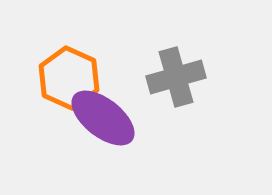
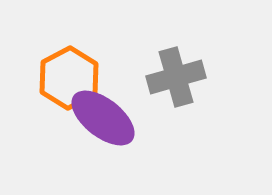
orange hexagon: rotated 8 degrees clockwise
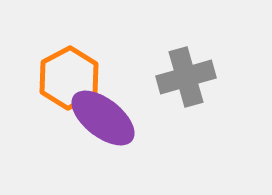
gray cross: moved 10 px right
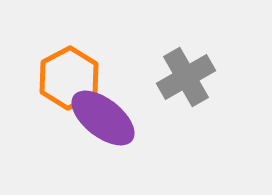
gray cross: rotated 14 degrees counterclockwise
